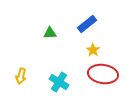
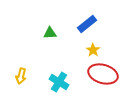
red ellipse: rotated 8 degrees clockwise
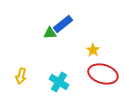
blue rectangle: moved 24 px left
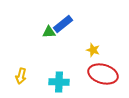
green triangle: moved 1 px left, 1 px up
yellow star: rotated 16 degrees counterclockwise
cyan cross: rotated 30 degrees counterclockwise
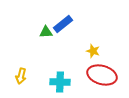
green triangle: moved 3 px left
yellow star: moved 1 px down
red ellipse: moved 1 px left, 1 px down
cyan cross: moved 1 px right
